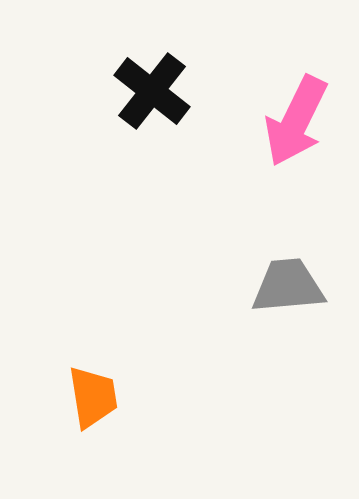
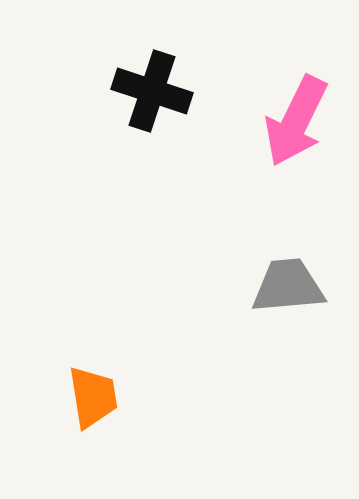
black cross: rotated 20 degrees counterclockwise
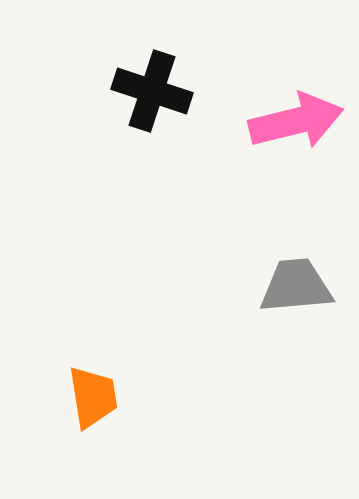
pink arrow: rotated 130 degrees counterclockwise
gray trapezoid: moved 8 px right
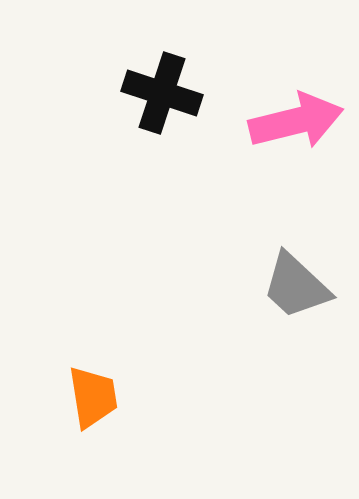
black cross: moved 10 px right, 2 px down
gray trapezoid: rotated 132 degrees counterclockwise
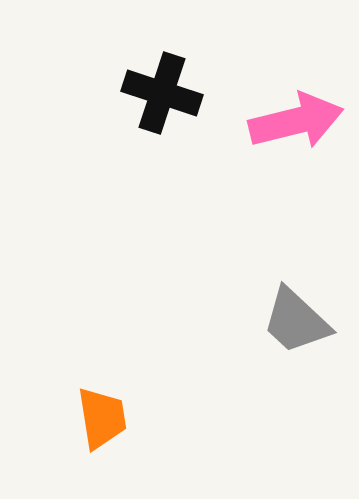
gray trapezoid: moved 35 px down
orange trapezoid: moved 9 px right, 21 px down
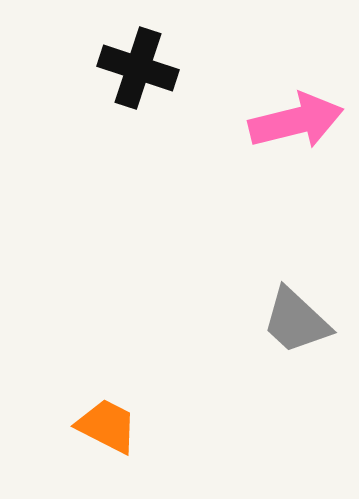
black cross: moved 24 px left, 25 px up
orange trapezoid: moved 5 px right, 8 px down; rotated 54 degrees counterclockwise
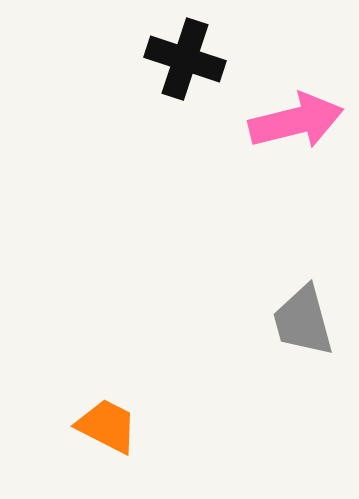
black cross: moved 47 px right, 9 px up
gray trapezoid: moved 7 px right; rotated 32 degrees clockwise
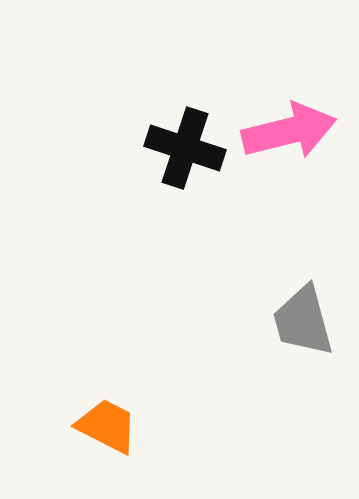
black cross: moved 89 px down
pink arrow: moved 7 px left, 10 px down
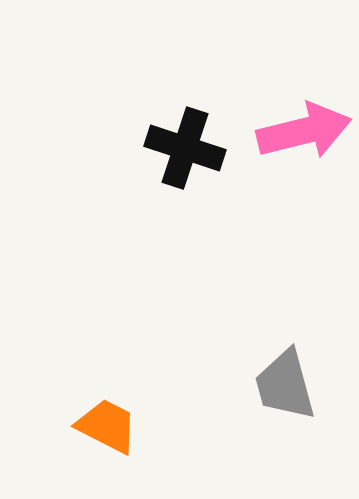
pink arrow: moved 15 px right
gray trapezoid: moved 18 px left, 64 px down
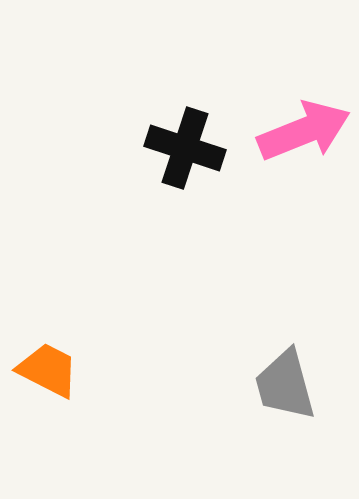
pink arrow: rotated 8 degrees counterclockwise
orange trapezoid: moved 59 px left, 56 px up
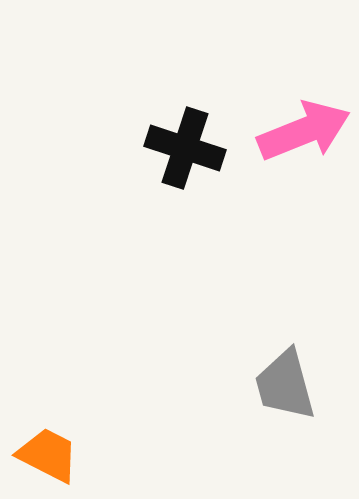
orange trapezoid: moved 85 px down
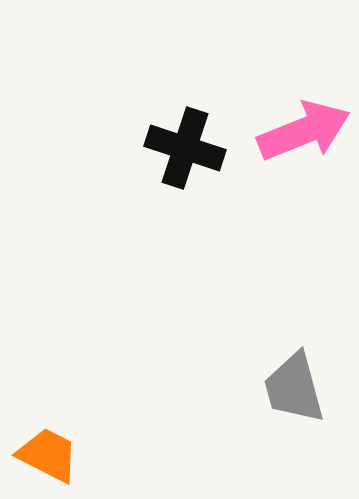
gray trapezoid: moved 9 px right, 3 px down
